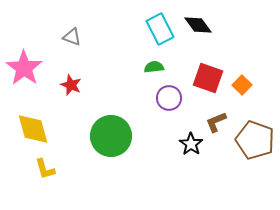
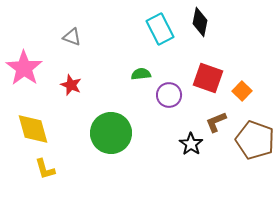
black diamond: moved 2 px right, 3 px up; rotated 48 degrees clockwise
green semicircle: moved 13 px left, 7 px down
orange square: moved 6 px down
purple circle: moved 3 px up
green circle: moved 3 px up
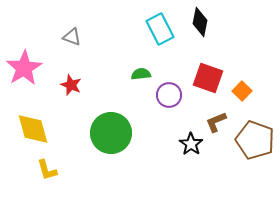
pink star: rotated 6 degrees clockwise
yellow L-shape: moved 2 px right, 1 px down
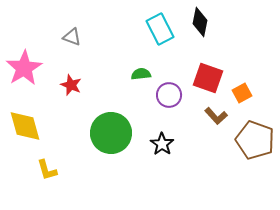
orange square: moved 2 px down; rotated 18 degrees clockwise
brown L-shape: moved 6 px up; rotated 110 degrees counterclockwise
yellow diamond: moved 8 px left, 3 px up
black star: moved 29 px left
